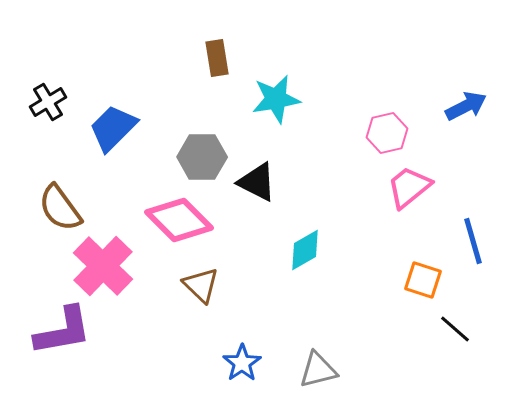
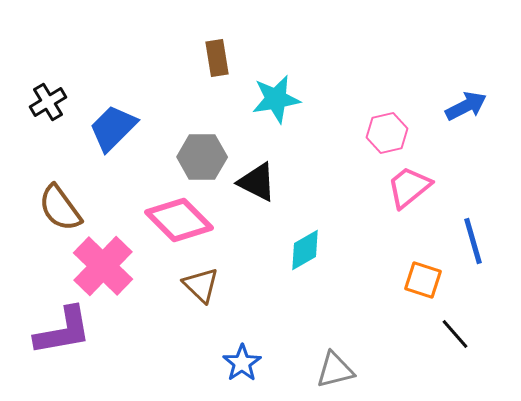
black line: moved 5 px down; rotated 8 degrees clockwise
gray triangle: moved 17 px right
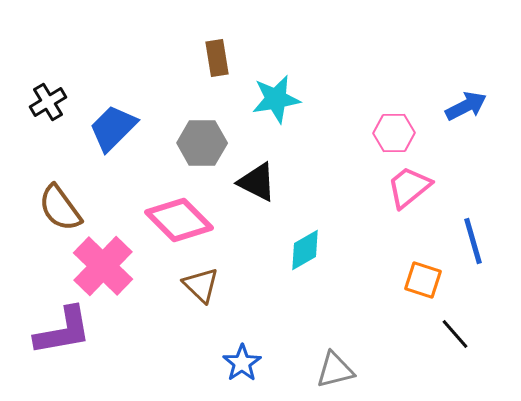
pink hexagon: moved 7 px right; rotated 12 degrees clockwise
gray hexagon: moved 14 px up
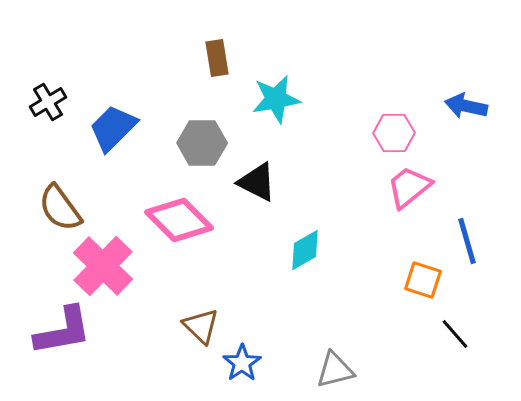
blue arrow: rotated 141 degrees counterclockwise
blue line: moved 6 px left
brown triangle: moved 41 px down
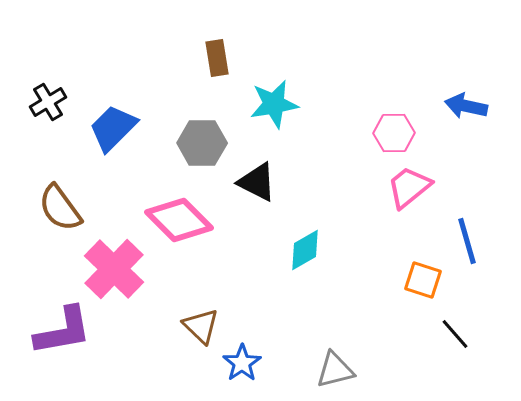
cyan star: moved 2 px left, 5 px down
pink cross: moved 11 px right, 3 px down
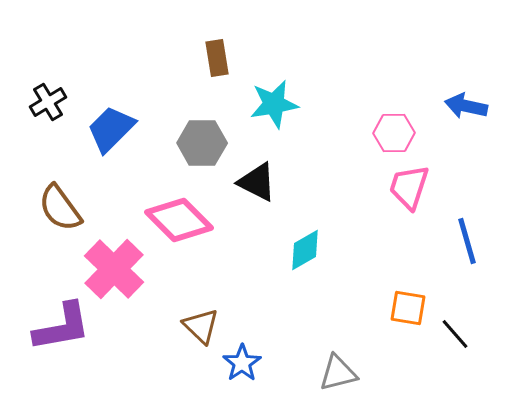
blue trapezoid: moved 2 px left, 1 px down
pink trapezoid: rotated 33 degrees counterclockwise
orange square: moved 15 px left, 28 px down; rotated 9 degrees counterclockwise
purple L-shape: moved 1 px left, 4 px up
gray triangle: moved 3 px right, 3 px down
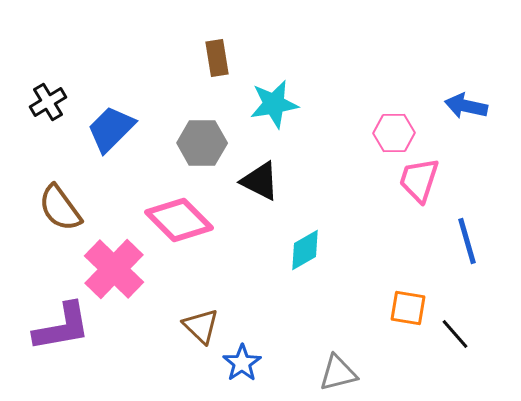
black triangle: moved 3 px right, 1 px up
pink trapezoid: moved 10 px right, 7 px up
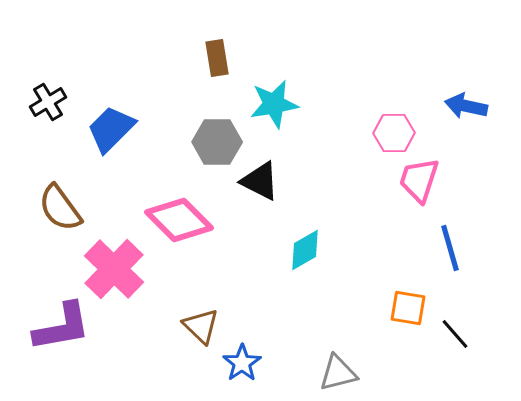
gray hexagon: moved 15 px right, 1 px up
blue line: moved 17 px left, 7 px down
